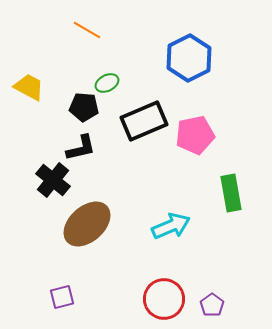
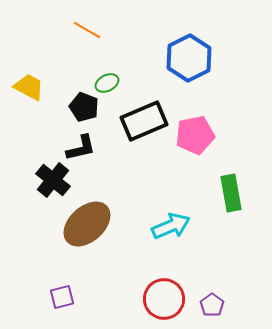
black pentagon: rotated 16 degrees clockwise
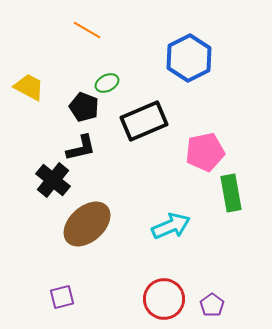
pink pentagon: moved 10 px right, 17 px down
